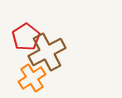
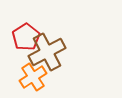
orange cross: moved 1 px right, 1 px up
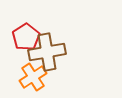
brown cross: rotated 18 degrees clockwise
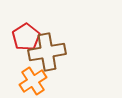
orange cross: moved 4 px down
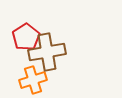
orange cross: moved 1 px up; rotated 16 degrees clockwise
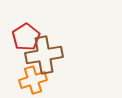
brown cross: moved 3 px left, 3 px down
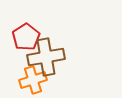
brown cross: moved 2 px right, 2 px down
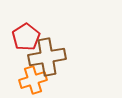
brown cross: moved 1 px right
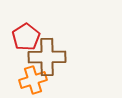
brown cross: rotated 9 degrees clockwise
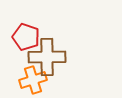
red pentagon: rotated 20 degrees counterclockwise
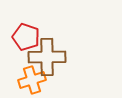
orange cross: moved 1 px left
